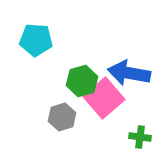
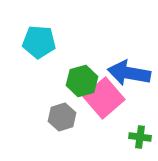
cyan pentagon: moved 3 px right, 2 px down
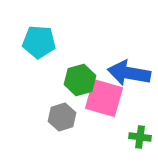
green hexagon: moved 2 px left, 1 px up
pink square: rotated 33 degrees counterclockwise
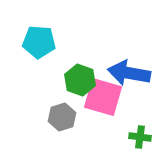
green hexagon: rotated 24 degrees counterclockwise
pink square: moved 1 px left, 1 px up
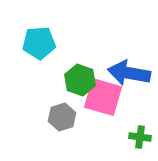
cyan pentagon: moved 1 px down; rotated 8 degrees counterclockwise
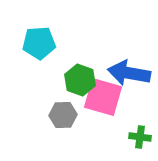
gray hexagon: moved 1 px right, 2 px up; rotated 16 degrees clockwise
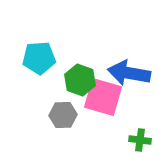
cyan pentagon: moved 15 px down
green cross: moved 3 px down
